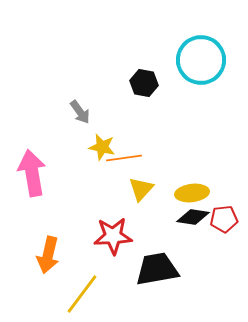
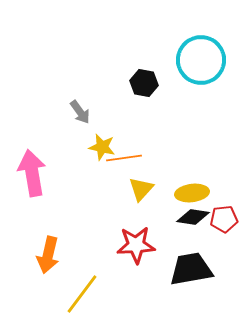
red star: moved 23 px right, 9 px down
black trapezoid: moved 34 px right
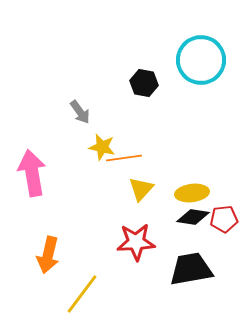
red star: moved 3 px up
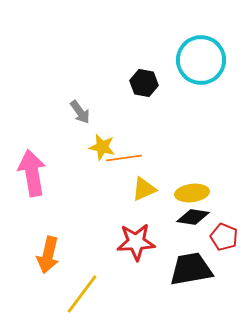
yellow triangle: moved 3 px right; rotated 24 degrees clockwise
red pentagon: moved 18 px down; rotated 28 degrees clockwise
